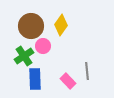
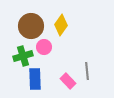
pink circle: moved 1 px right, 1 px down
green cross: moved 1 px left; rotated 18 degrees clockwise
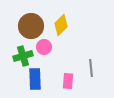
yellow diamond: rotated 10 degrees clockwise
gray line: moved 4 px right, 3 px up
pink rectangle: rotated 49 degrees clockwise
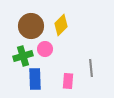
pink circle: moved 1 px right, 2 px down
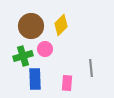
pink rectangle: moved 1 px left, 2 px down
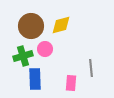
yellow diamond: rotated 30 degrees clockwise
pink rectangle: moved 4 px right
